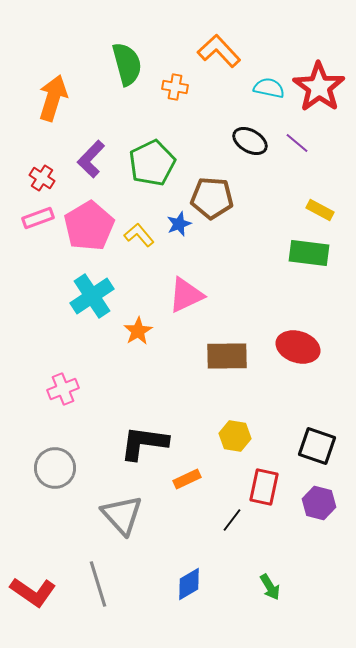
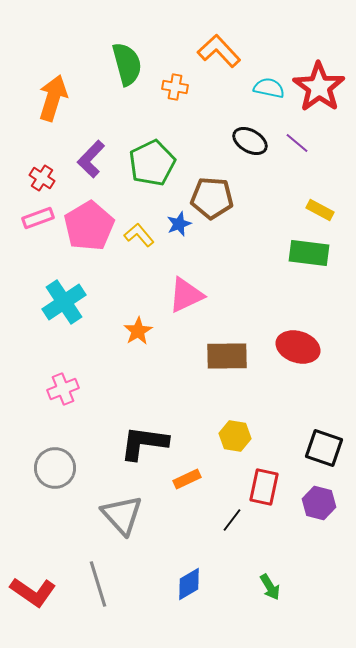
cyan cross: moved 28 px left, 6 px down
black square: moved 7 px right, 2 px down
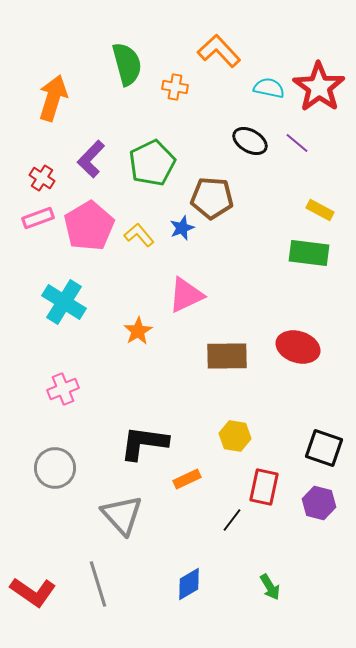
blue star: moved 3 px right, 4 px down
cyan cross: rotated 24 degrees counterclockwise
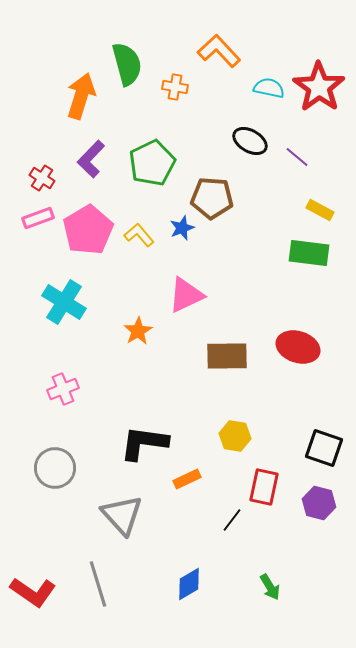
orange arrow: moved 28 px right, 2 px up
purple line: moved 14 px down
pink pentagon: moved 1 px left, 4 px down
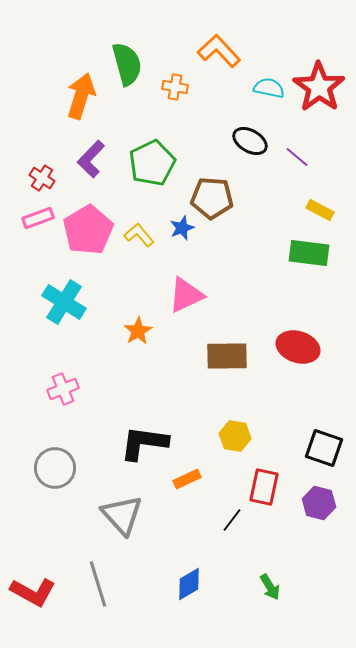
red L-shape: rotated 6 degrees counterclockwise
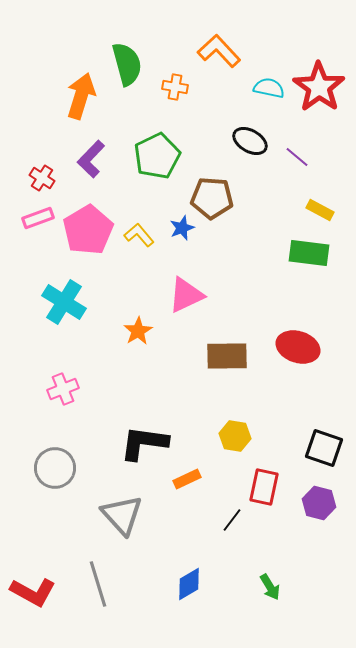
green pentagon: moved 5 px right, 7 px up
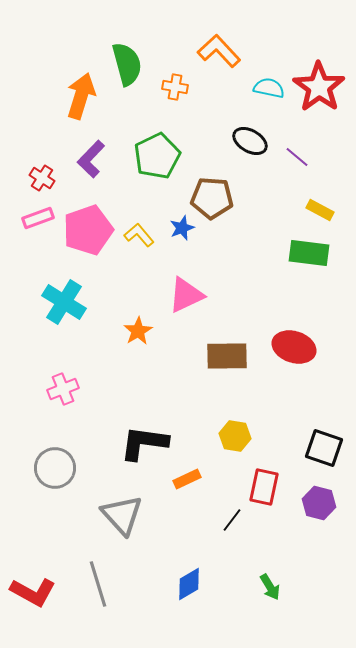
pink pentagon: rotated 12 degrees clockwise
red ellipse: moved 4 px left
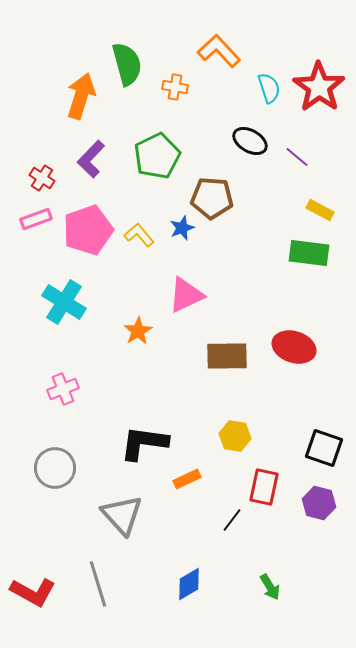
cyan semicircle: rotated 60 degrees clockwise
pink rectangle: moved 2 px left, 1 px down
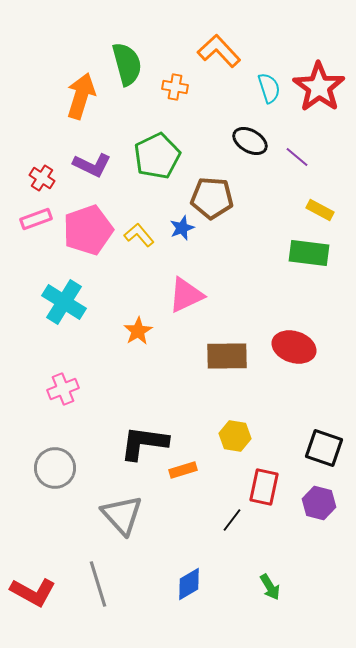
purple L-shape: moved 1 px right, 6 px down; rotated 108 degrees counterclockwise
orange rectangle: moved 4 px left, 9 px up; rotated 8 degrees clockwise
